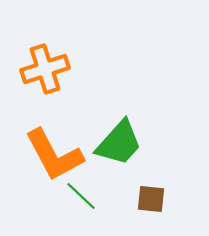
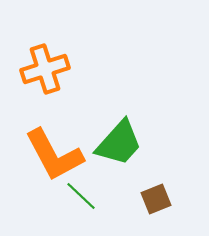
brown square: moved 5 px right; rotated 28 degrees counterclockwise
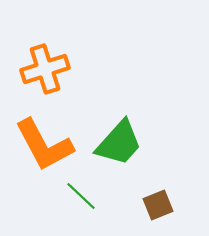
orange L-shape: moved 10 px left, 10 px up
brown square: moved 2 px right, 6 px down
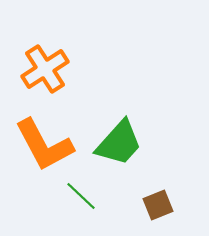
orange cross: rotated 15 degrees counterclockwise
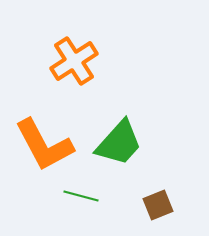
orange cross: moved 29 px right, 8 px up
green line: rotated 28 degrees counterclockwise
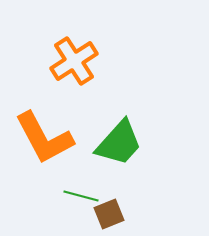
orange L-shape: moved 7 px up
brown square: moved 49 px left, 9 px down
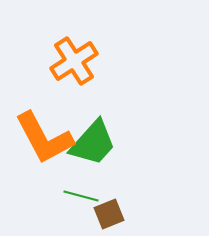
green trapezoid: moved 26 px left
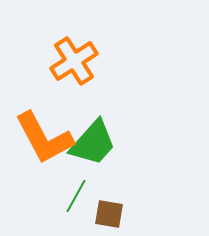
green line: moved 5 px left; rotated 76 degrees counterclockwise
brown square: rotated 32 degrees clockwise
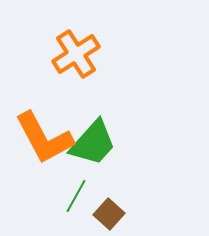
orange cross: moved 2 px right, 7 px up
brown square: rotated 32 degrees clockwise
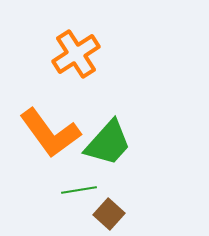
orange L-shape: moved 6 px right, 5 px up; rotated 8 degrees counterclockwise
green trapezoid: moved 15 px right
green line: moved 3 px right, 6 px up; rotated 52 degrees clockwise
